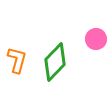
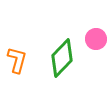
green diamond: moved 7 px right, 4 px up
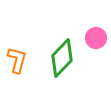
pink circle: moved 1 px up
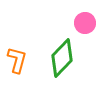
pink circle: moved 11 px left, 15 px up
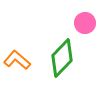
orange L-shape: rotated 64 degrees counterclockwise
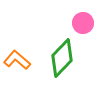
pink circle: moved 2 px left
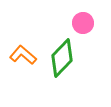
orange L-shape: moved 6 px right, 5 px up
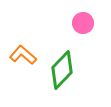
green diamond: moved 12 px down
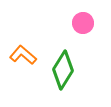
green diamond: moved 1 px right; rotated 12 degrees counterclockwise
